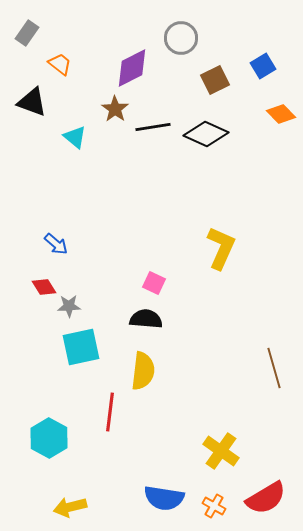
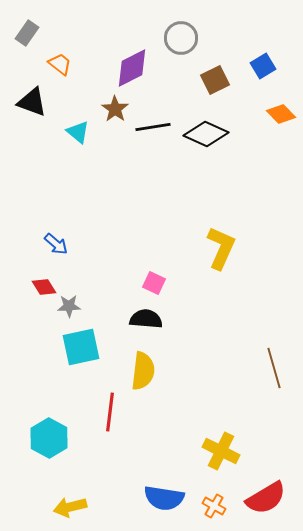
cyan triangle: moved 3 px right, 5 px up
yellow cross: rotated 9 degrees counterclockwise
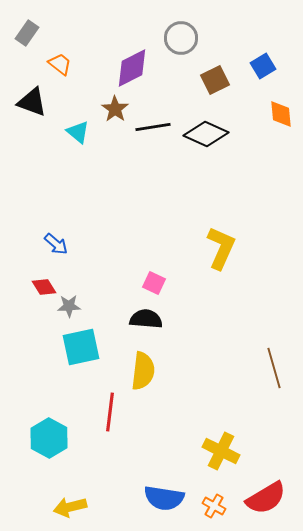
orange diamond: rotated 40 degrees clockwise
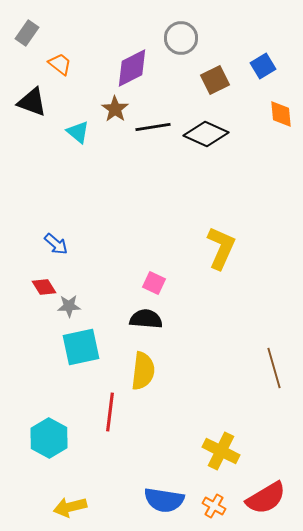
blue semicircle: moved 2 px down
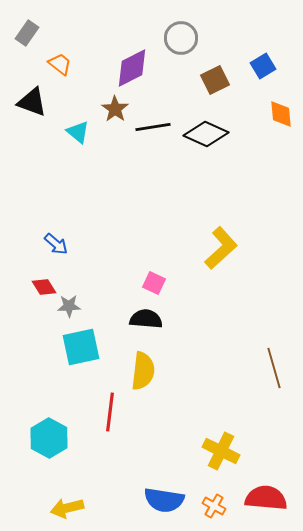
yellow L-shape: rotated 24 degrees clockwise
red semicircle: rotated 144 degrees counterclockwise
yellow arrow: moved 3 px left, 1 px down
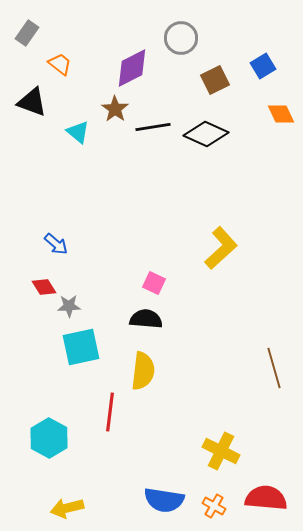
orange diamond: rotated 20 degrees counterclockwise
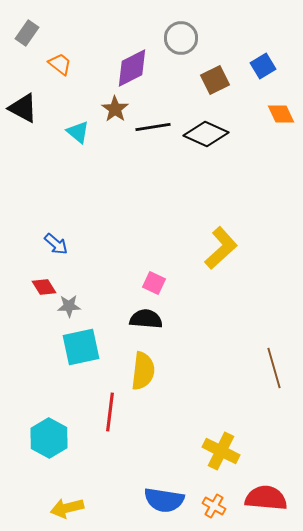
black triangle: moved 9 px left, 6 px down; rotated 8 degrees clockwise
